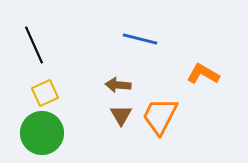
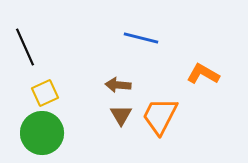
blue line: moved 1 px right, 1 px up
black line: moved 9 px left, 2 px down
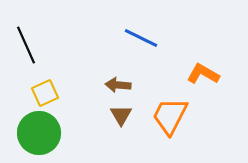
blue line: rotated 12 degrees clockwise
black line: moved 1 px right, 2 px up
orange trapezoid: moved 10 px right
green circle: moved 3 px left
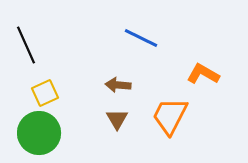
brown triangle: moved 4 px left, 4 px down
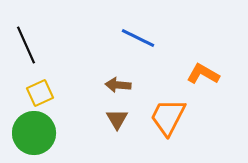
blue line: moved 3 px left
yellow square: moved 5 px left
orange trapezoid: moved 2 px left, 1 px down
green circle: moved 5 px left
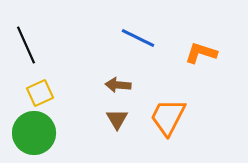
orange L-shape: moved 2 px left, 21 px up; rotated 12 degrees counterclockwise
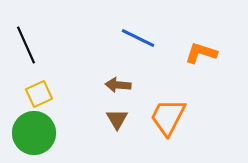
yellow square: moved 1 px left, 1 px down
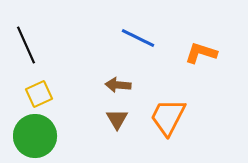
green circle: moved 1 px right, 3 px down
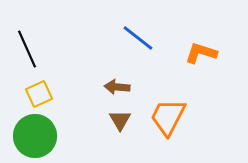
blue line: rotated 12 degrees clockwise
black line: moved 1 px right, 4 px down
brown arrow: moved 1 px left, 2 px down
brown triangle: moved 3 px right, 1 px down
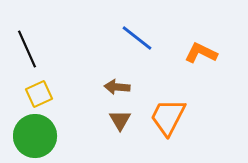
blue line: moved 1 px left
orange L-shape: rotated 8 degrees clockwise
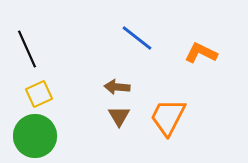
brown triangle: moved 1 px left, 4 px up
